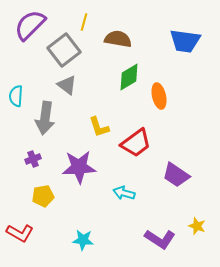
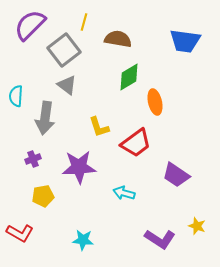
orange ellipse: moved 4 px left, 6 px down
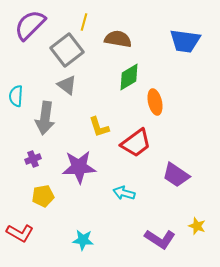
gray square: moved 3 px right
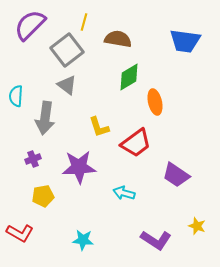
purple L-shape: moved 4 px left, 1 px down
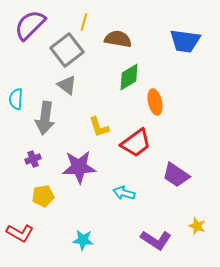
cyan semicircle: moved 3 px down
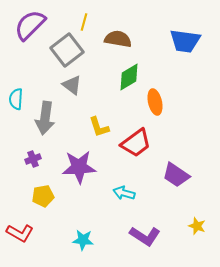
gray triangle: moved 5 px right
purple L-shape: moved 11 px left, 4 px up
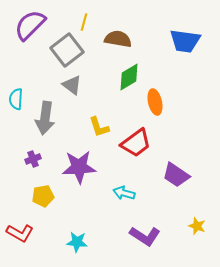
cyan star: moved 6 px left, 2 px down
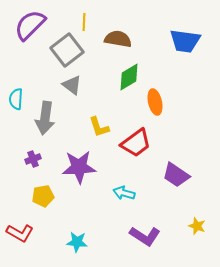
yellow line: rotated 12 degrees counterclockwise
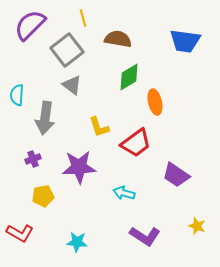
yellow line: moved 1 px left, 4 px up; rotated 18 degrees counterclockwise
cyan semicircle: moved 1 px right, 4 px up
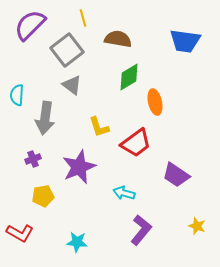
purple star: rotated 20 degrees counterclockwise
purple L-shape: moved 4 px left, 6 px up; rotated 84 degrees counterclockwise
